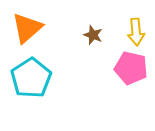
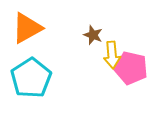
orange triangle: rotated 12 degrees clockwise
yellow arrow: moved 24 px left, 23 px down
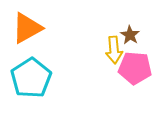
brown star: moved 37 px right; rotated 12 degrees clockwise
yellow arrow: moved 2 px right, 5 px up
pink pentagon: moved 4 px right; rotated 8 degrees counterclockwise
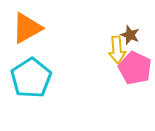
brown star: rotated 12 degrees counterclockwise
yellow arrow: moved 3 px right
pink pentagon: rotated 20 degrees clockwise
